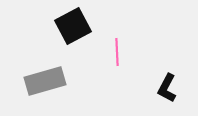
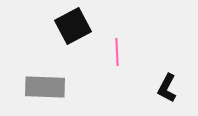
gray rectangle: moved 6 px down; rotated 18 degrees clockwise
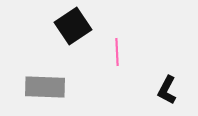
black square: rotated 6 degrees counterclockwise
black L-shape: moved 2 px down
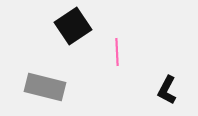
gray rectangle: rotated 12 degrees clockwise
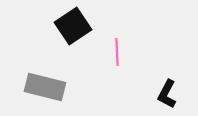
black L-shape: moved 4 px down
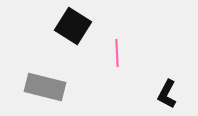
black square: rotated 24 degrees counterclockwise
pink line: moved 1 px down
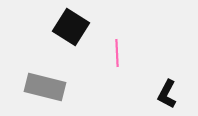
black square: moved 2 px left, 1 px down
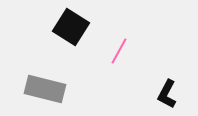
pink line: moved 2 px right, 2 px up; rotated 32 degrees clockwise
gray rectangle: moved 2 px down
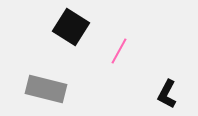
gray rectangle: moved 1 px right
